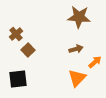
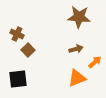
brown cross: moved 1 px right; rotated 24 degrees counterclockwise
orange triangle: rotated 24 degrees clockwise
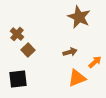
brown star: rotated 20 degrees clockwise
brown cross: rotated 16 degrees clockwise
brown arrow: moved 6 px left, 3 px down
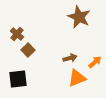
brown arrow: moved 6 px down
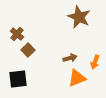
orange arrow: rotated 152 degrees clockwise
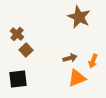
brown square: moved 2 px left
orange arrow: moved 2 px left, 1 px up
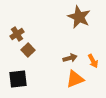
brown cross: rotated 16 degrees clockwise
brown square: moved 2 px right
orange arrow: rotated 48 degrees counterclockwise
orange triangle: moved 2 px left, 1 px down
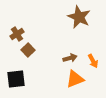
black square: moved 2 px left
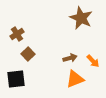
brown star: moved 2 px right, 1 px down
brown square: moved 4 px down
orange arrow: rotated 16 degrees counterclockwise
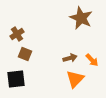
brown square: moved 3 px left; rotated 24 degrees counterclockwise
orange arrow: moved 1 px left, 1 px up
orange triangle: rotated 24 degrees counterclockwise
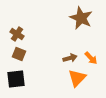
brown cross: rotated 24 degrees counterclockwise
brown square: moved 6 px left
orange arrow: moved 1 px left, 2 px up
orange triangle: moved 2 px right, 1 px up
